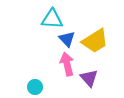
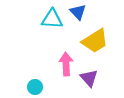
blue triangle: moved 11 px right, 27 px up
pink arrow: moved 1 px left; rotated 10 degrees clockwise
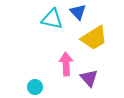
cyan triangle: rotated 10 degrees clockwise
yellow trapezoid: moved 1 px left, 3 px up
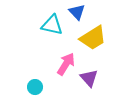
blue triangle: moved 1 px left
cyan triangle: moved 6 px down
yellow trapezoid: moved 1 px left
pink arrow: rotated 35 degrees clockwise
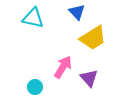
cyan triangle: moved 19 px left, 7 px up
pink arrow: moved 3 px left, 3 px down
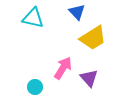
pink arrow: moved 1 px down
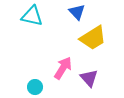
cyan triangle: moved 1 px left, 2 px up
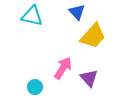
yellow trapezoid: moved 2 px up; rotated 16 degrees counterclockwise
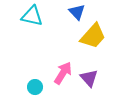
pink arrow: moved 5 px down
